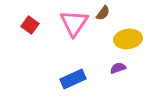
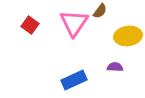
brown semicircle: moved 3 px left, 2 px up
yellow ellipse: moved 3 px up
purple semicircle: moved 3 px left, 1 px up; rotated 21 degrees clockwise
blue rectangle: moved 1 px right, 1 px down
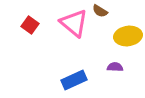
brown semicircle: rotated 84 degrees clockwise
pink triangle: rotated 24 degrees counterclockwise
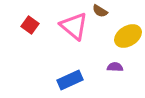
pink triangle: moved 3 px down
yellow ellipse: rotated 24 degrees counterclockwise
blue rectangle: moved 4 px left
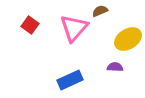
brown semicircle: rotated 126 degrees clockwise
pink triangle: moved 2 px down; rotated 32 degrees clockwise
yellow ellipse: moved 3 px down
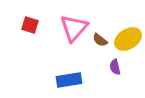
brown semicircle: moved 29 px down; rotated 119 degrees counterclockwise
red square: rotated 18 degrees counterclockwise
purple semicircle: rotated 105 degrees counterclockwise
blue rectangle: moved 1 px left; rotated 15 degrees clockwise
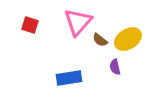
pink triangle: moved 4 px right, 6 px up
blue rectangle: moved 2 px up
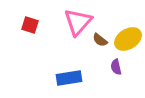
purple semicircle: moved 1 px right
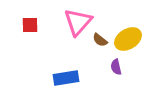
red square: rotated 18 degrees counterclockwise
blue rectangle: moved 3 px left
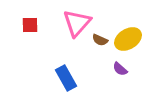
pink triangle: moved 1 px left, 1 px down
brown semicircle: rotated 14 degrees counterclockwise
purple semicircle: moved 4 px right, 2 px down; rotated 35 degrees counterclockwise
blue rectangle: rotated 70 degrees clockwise
